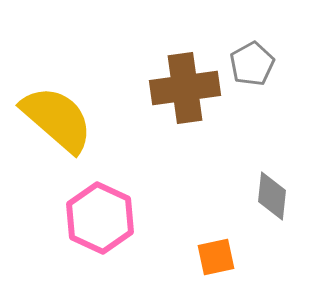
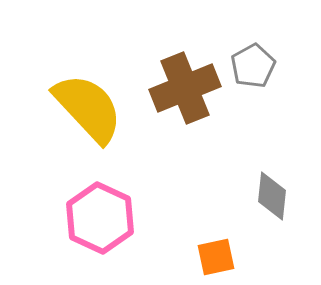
gray pentagon: moved 1 px right, 2 px down
brown cross: rotated 14 degrees counterclockwise
yellow semicircle: moved 31 px right, 11 px up; rotated 6 degrees clockwise
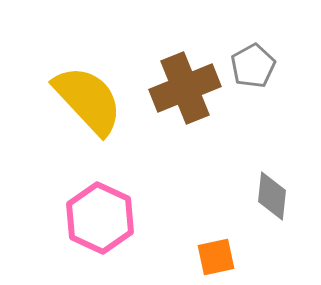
yellow semicircle: moved 8 px up
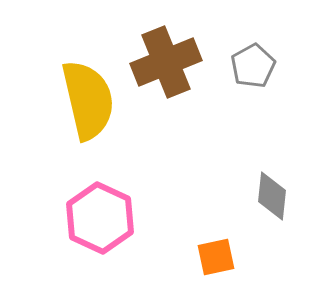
brown cross: moved 19 px left, 26 px up
yellow semicircle: rotated 30 degrees clockwise
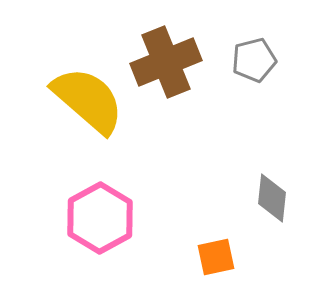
gray pentagon: moved 1 px right, 6 px up; rotated 15 degrees clockwise
yellow semicircle: rotated 36 degrees counterclockwise
gray diamond: moved 2 px down
pink hexagon: rotated 6 degrees clockwise
